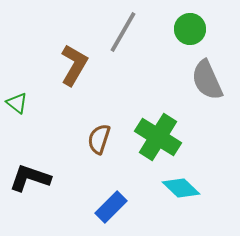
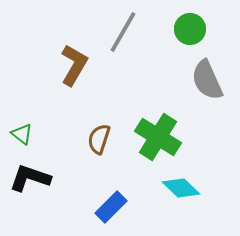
green triangle: moved 5 px right, 31 px down
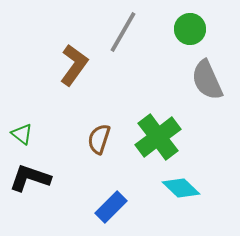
brown L-shape: rotated 6 degrees clockwise
green cross: rotated 21 degrees clockwise
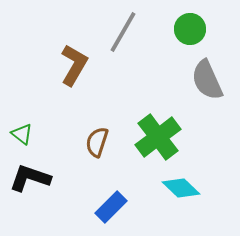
brown L-shape: rotated 6 degrees counterclockwise
brown semicircle: moved 2 px left, 3 px down
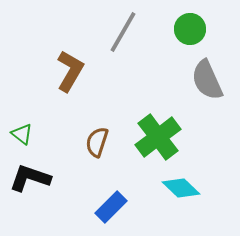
brown L-shape: moved 4 px left, 6 px down
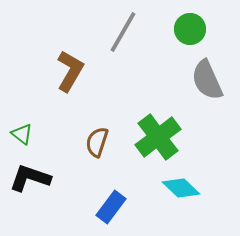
blue rectangle: rotated 8 degrees counterclockwise
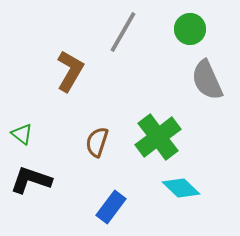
black L-shape: moved 1 px right, 2 px down
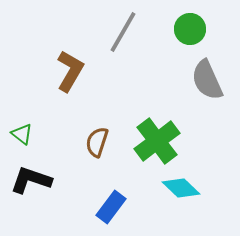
green cross: moved 1 px left, 4 px down
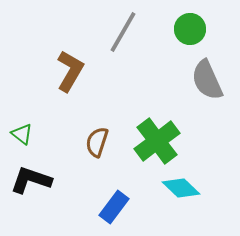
blue rectangle: moved 3 px right
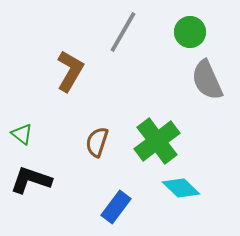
green circle: moved 3 px down
blue rectangle: moved 2 px right
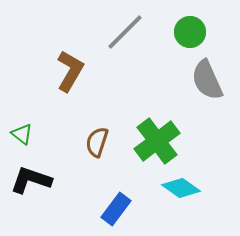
gray line: moved 2 px right; rotated 15 degrees clockwise
cyan diamond: rotated 9 degrees counterclockwise
blue rectangle: moved 2 px down
